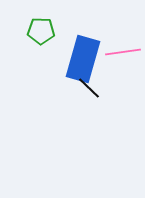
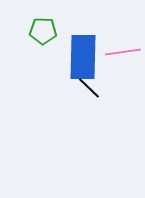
green pentagon: moved 2 px right
blue rectangle: moved 2 px up; rotated 15 degrees counterclockwise
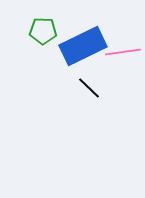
blue rectangle: moved 11 px up; rotated 63 degrees clockwise
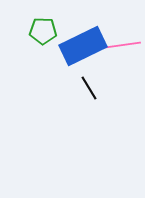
pink line: moved 7 px up
black line: rotated 15 degrees clockwise
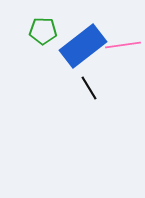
blue rectangle: rotated 12 degrees counterclockwise
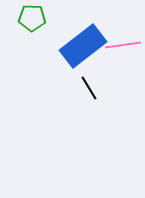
green pentagon: moved 11 px left, 13 px up
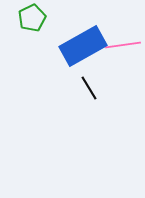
green pentagon: rotated 28 degrees counterclockwise
blue rectangle: rotated 9 degrees clockwise
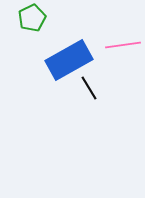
blue rectangle: moved 14 px left, 14 px down
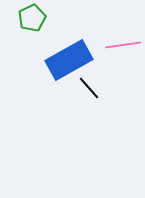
black line: rotated 10 degrees counterclockwise
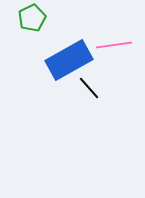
pink line: moved 9 px left
